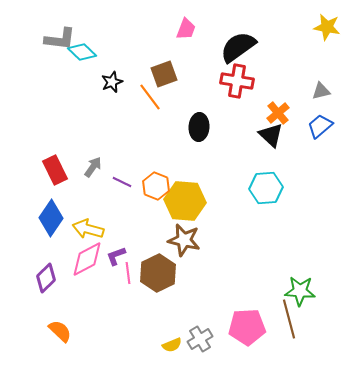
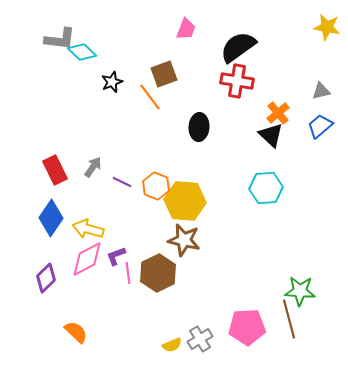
orange semicircle: moved 16 px right, 1 px down
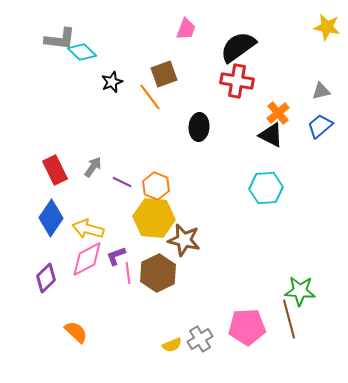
black triangle: rotated 16 degrees counterclockwise
yellow hexagon: moved 31 px left, 17 px down
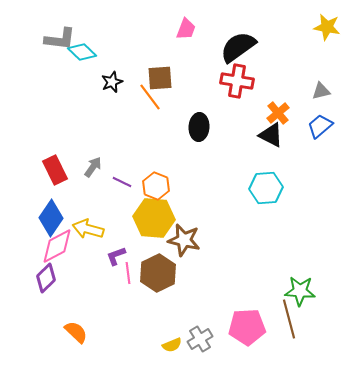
brown square: moved 4 px left, 4 px down; rotated 16 degrees clockwise
pink diamond: moved 30 px left, 13 px up
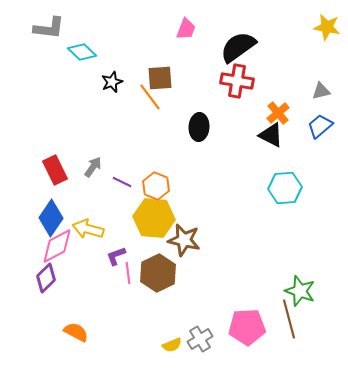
gray L-shape: moved 11 px left, 11 px up
cyan hexagon: moved 19 px right
green star: rotated 16 degrees clockwise
orange semicircle: rotated 15 degrees counterclockwise
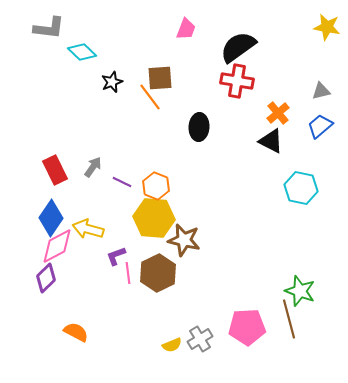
black triangle: moved 6 px down
cyan hexagon: moved 16 px right; rotated 16 degrees clockwise
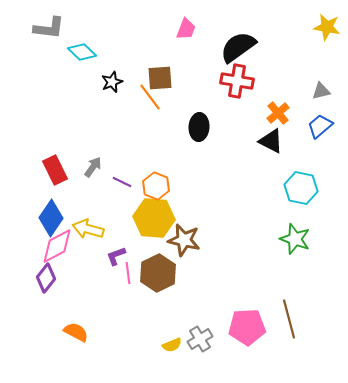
purple diamond: rotated 8 degrees counterclockwise
green star: moved 5 px left, 52 px up
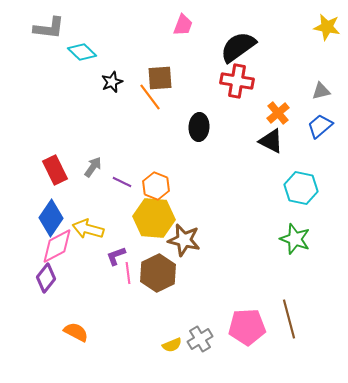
pink trapezoid: moved 3 px left, 4 px up
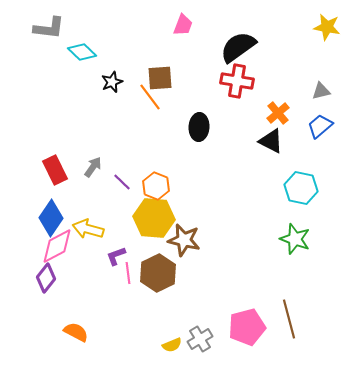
purple line: rotated 18 degrees clockwise
pink pentagon: rotated 12 degrees counterclockwise
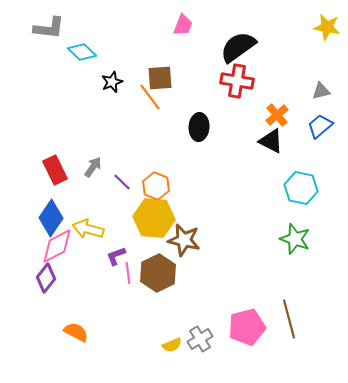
orange cross: moved 1 px left, 2 px down
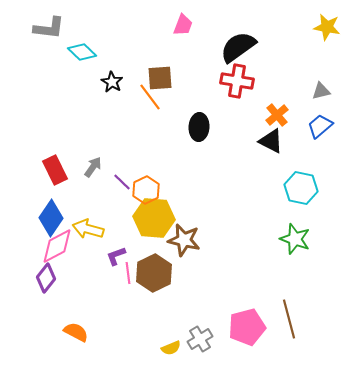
black star: rotated 20 degrees counterclockwise
orange hexagon: moved 10 px left, 4 px down; rotated 12 degrees clockwise
brown hexagon: moved 4 px left
yellow semicircle: moved 1 px left, 3 px down
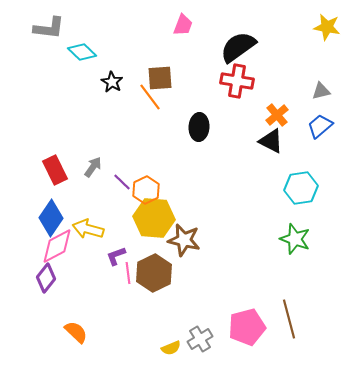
cyan hexagon: rotated 20 degrees counterclockwise
orange semicircle: rotated 15 degrees clockwise
